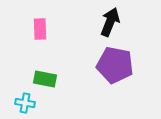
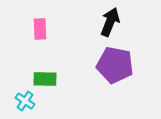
green rectangle: rotated 10 degrees counterclockwise
cyan cross: moved 2 px up; rotated 24 degrees clockwise
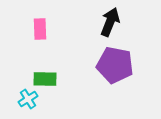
cyan cross: moved 3 px right, 2 px up; rotated 24 degrees clockwise
